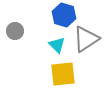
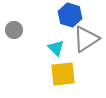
blue hexagon: moved 6 px right
gray circle: moved 1 px left, 1 px up
cyan triangle: moved 1 px left, 3 px down
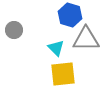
gray triangle: rotated 32 degrees clockwise
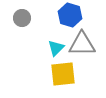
gray circle: moved 8 px right, 12 px up
gray triangle: moved 4 px left, 5 px down
cyan triangle: rotated 30 degrees clockwise
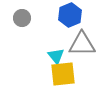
blue hexagon: rotated 20 degrees clockwise
cyan triangle: moved 8 px down; rotated 24 degrees counterclockwise
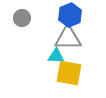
gray triangle: moved 14 px left, 6 px up
cyan triangle: rotated 48 degrees counterclockwise
yellow square: moved 6 px right, 1 px up; rotated 16 degrees clockwise
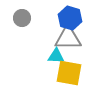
blue hexagon: moved 3 px down; rotated 20 degrees counterclockwise
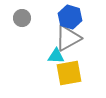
blue hexagon: moved 1 px up
gray triangle: rotated 28 degrees counterclockwise
yellow square: rotated 20 degrees counterclockwise
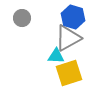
blue hexagon: moved 3 px right
yellow square: rotated 8 degrees counterclockwise
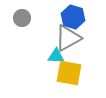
yellow square: rotated 28 degrees clockwise
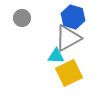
yellow square: rotated 36 degrees counterclockwise
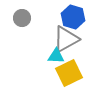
gray triangle: moved 2 px left, 1 px down
